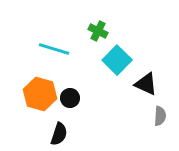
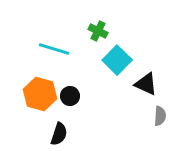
black circle: moved 2 px up
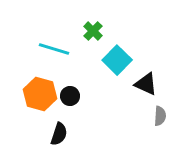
green cross: moved 5 px left; rotated 18 degrees clockwise
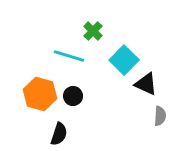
cyan line: moved 15 px right, 7 px down
cyan square: moved 7 px right
black circle: moved 3 px right
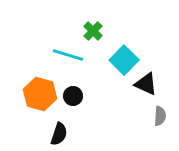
cyan line: moved 1 px left, 1 px up
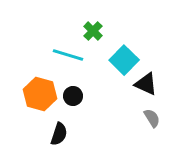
gray semicircle: moved 8 px left, 2 px down; rotated 36 degrees counterclockwise
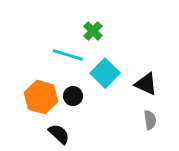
cyan square: moved 19 px left, 13 px down
orange hexagon: moved 1 px right, 3 px down
gray semicircle: moved 2 px left, 2 px down; rotated 24 degrees clockwise
black semicircle: rotated 65 degrees counterclockwise
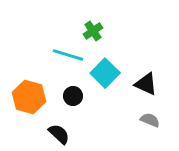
green cross: rotated 12 degrees clockwise
orange hexagon: moved 12 px left
gray semicircle: rotated 60 degrees counterclockwise
